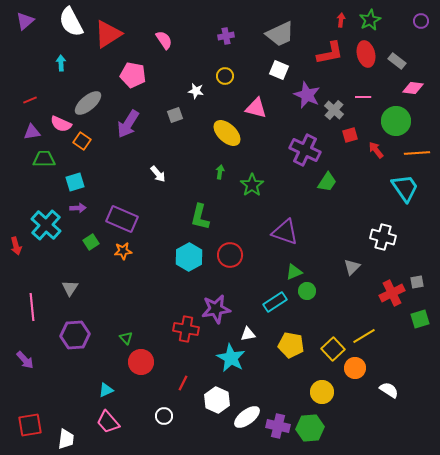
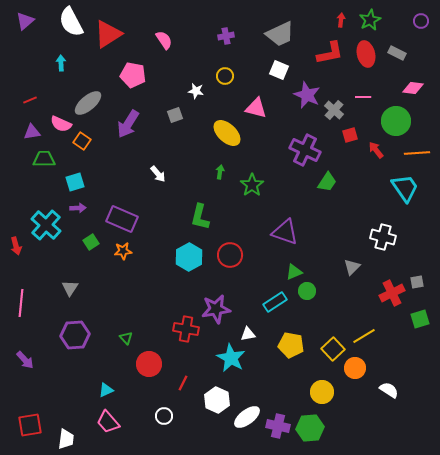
gray rectangle at (397, 61): moved 8 px up; rotated 12 degrees counterclockwise
pink line at (32, 307): moved 11 px left, 4 px up; rotated 12 degrees clockwise
red circle at (141, 362): moved 8 px right, 2 px down
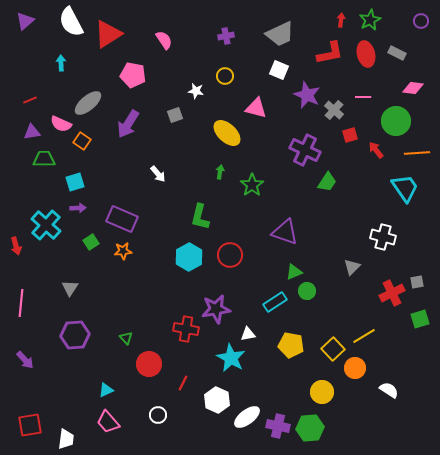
white circle at (164, 416): moved 6 px left, 1 px up
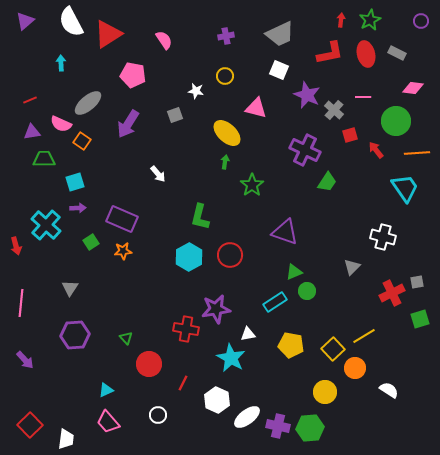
green arrow at (220, 172): moved 5 px right, 10 px up
yellow circle at (322, 392): moved 3 px right
red square at (30, 425): rotated 35 degrees counterclockwise
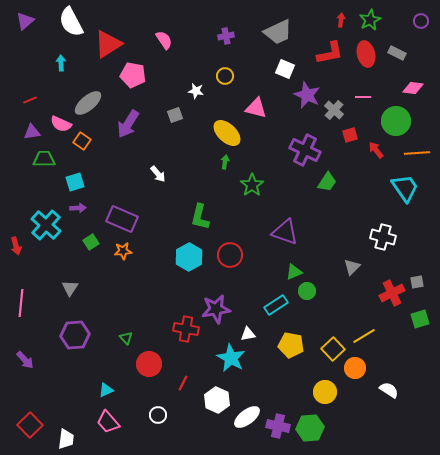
red triangle at (108, 34): moved 10 px down
gray trapezoid at (280, 34): moved 2 px left, 2 px up
white square at (279, 70): moved 6 px right, 1 px up
cyan rectangle at (275, 302): moved 1 px right, 3 px down
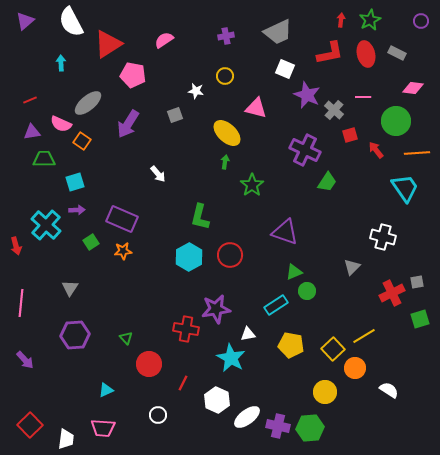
pink semicircle at (164, 40): rotated 90 degrees counterclockwise
purple arrow at (78, 208): moved 1 px left, 2 px down
pink trapezoid at (108, 422): moved 5 px left, 6 px down; rotated 45 degrees counterclockwise
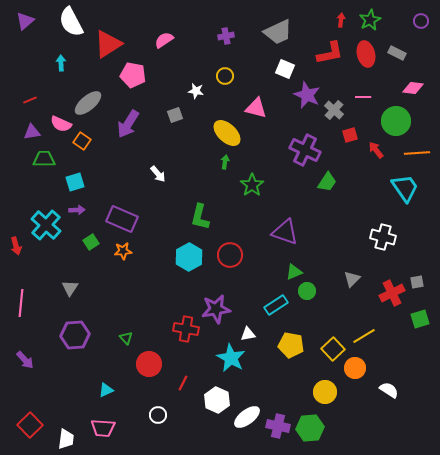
gray triangle at (352, 267): moved 12 px down
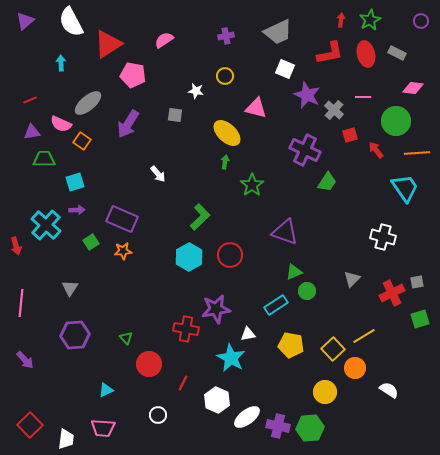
gray square at (175, 115): rotated 28 degrees clockwise
green L-shape at (200, 217): rotated 148 degrees counterclockwise
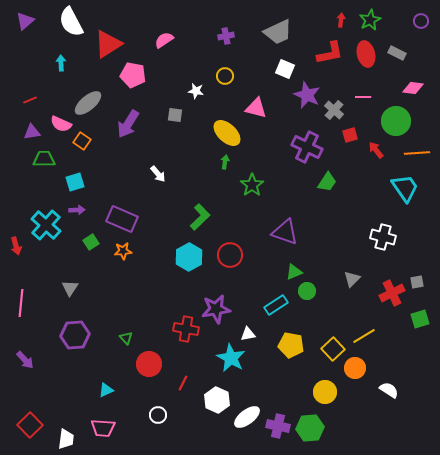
purple cross at (305, 150): moved 2 px right, 3 px up
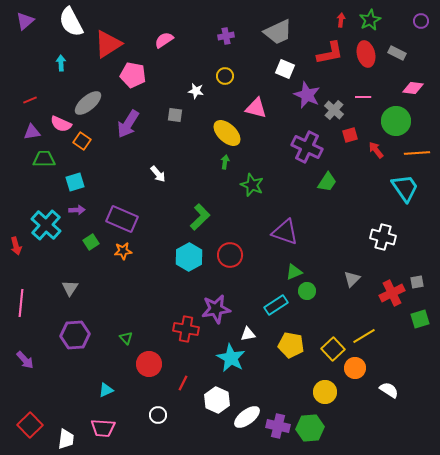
green star at (252, 185): rotated 15 degrees counterclockwise
